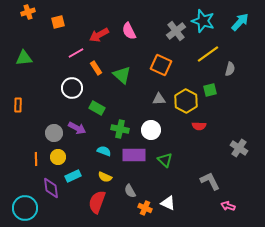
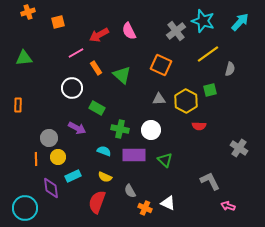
gray circle at (54, 133): moved 5 px left, 5 px down
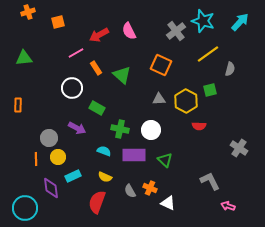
orange cross at (145, 208): moved 5 px right, 20 px up
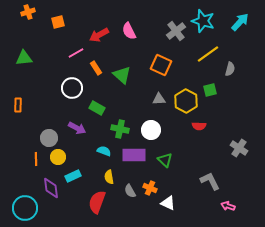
yellow semicircle at (105, 177): moved 4 px right; rotated 56 degrees clockwise
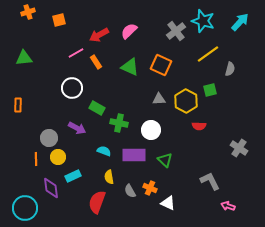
orange square at (58, 22): moved 1 px right, 2 px up
pink semicircle at (129, 31): rotated 72 degrees clockwise
orange rectangle at (96, 68): moved 6 px up
green triangle at (122, 75): moved 8 px right, 8 px up; rotated 18 degrees counterclockwise
green cross at (120, 129): moved 1 px left, 6 px up
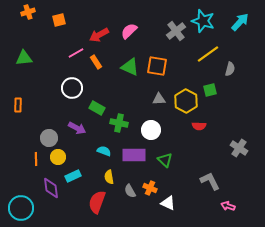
orange square at (161, 65): moved 4 px left, 1 px down; rotated 15 degrees counterclockwise
cyan circle at (25, 208): moved 4 px left
